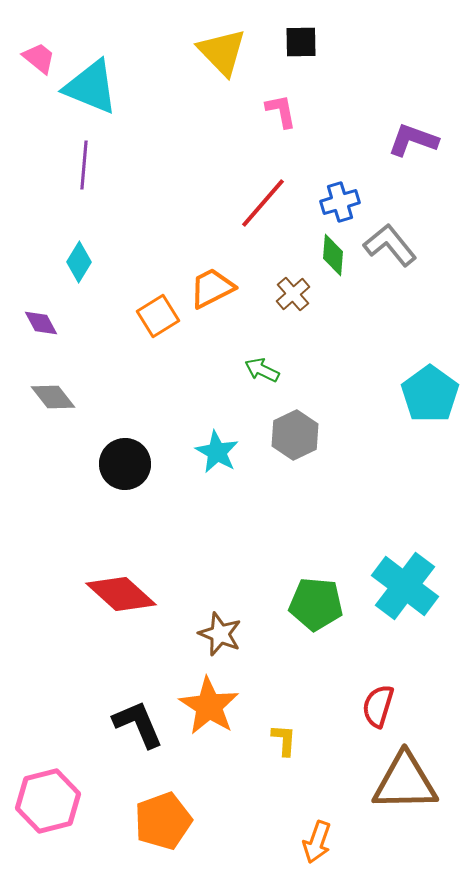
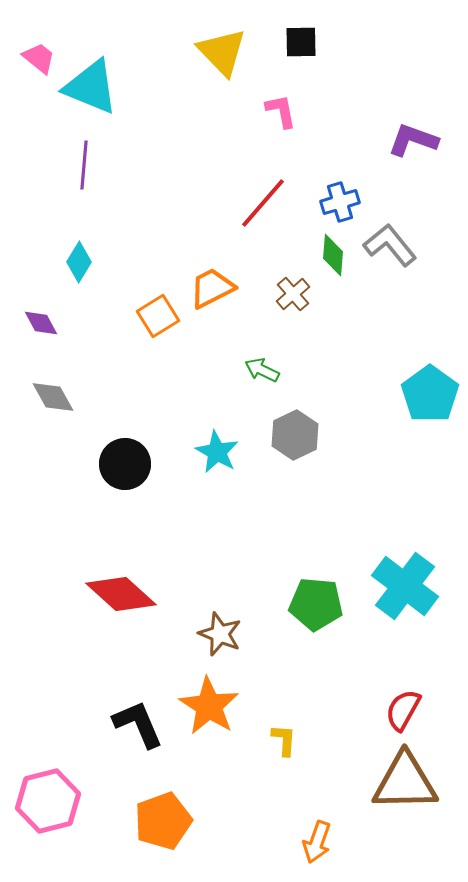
gray diamond: rotated 9 degrees clockwise
red semicircle: moved 25 px right, 4 px down; rotated 12 degrees clockwise
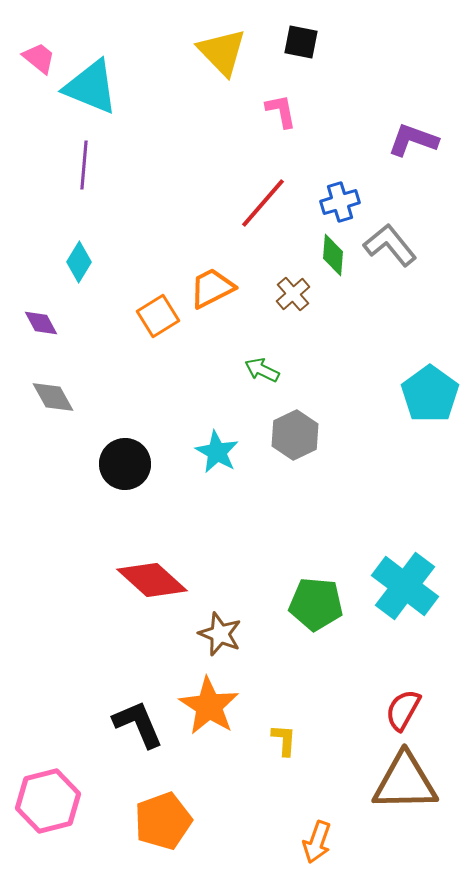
black square: rotated 12 degrees clockwise
red diamond: moved 31 px right, 14 px up
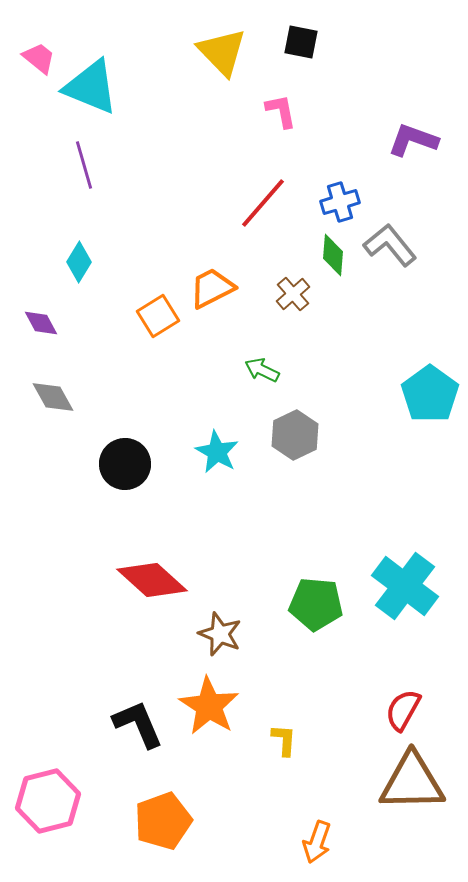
purple line: rotated 21 degrees counterclockwise
brown triangle: moved 7 px right
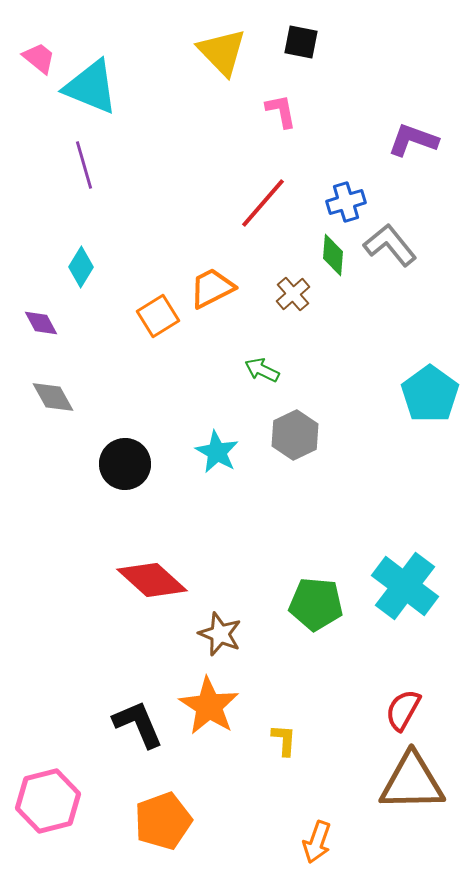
blue cross: moved 6 px right
cyan diamond: moved 2 px right, 5 px down
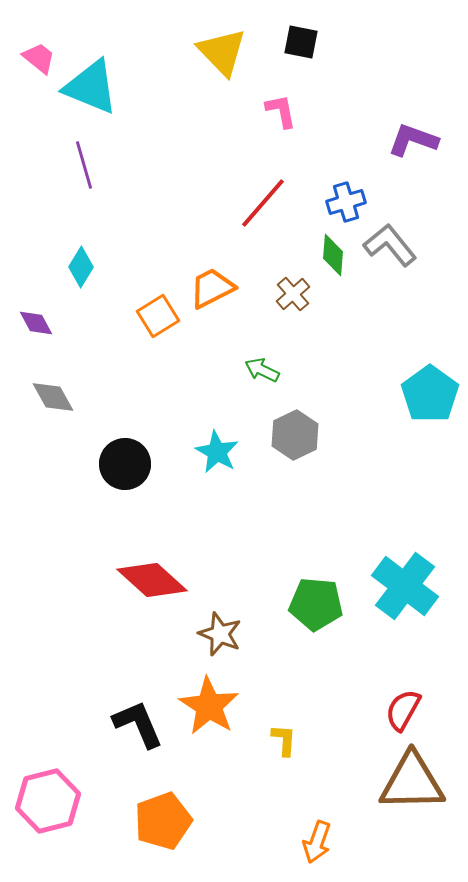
purple diamond: moved 5 px left
